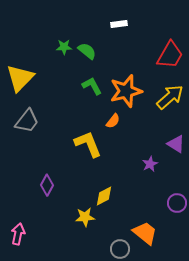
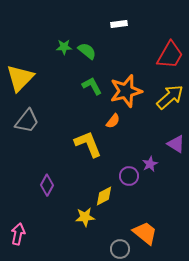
purple circle: moved 48 px left, 27 px up
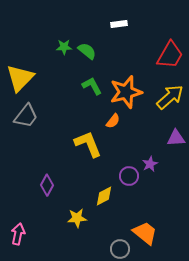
orange star: moved 1 px down
gray trapezoid: moved 1 px left, 5 px up
purple triangle: moved 6 px up; rotated 36 degrees counterclockwise
yellow star: moved 8 px left, 1 px down
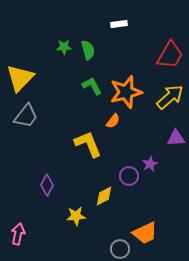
green semicircle: moved 1 px right, 1 px up; rotated 36 degrees clockwise
yellow star: moved 1 px left, 2 px up
orange trapezoid: rotated 116 degrees clockwise
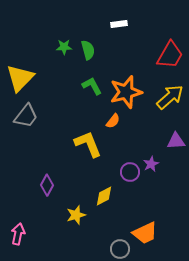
purple triangle: moved 3 px down
purple star: moved 1 px right
purple circle: moved 1 px right, 4 px up
yellow star: moved 1 px up; rotated 12 degrees counterclockwise
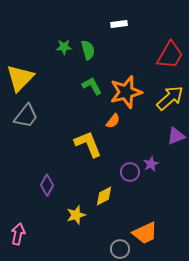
yellow arrow: moved 1 px down
purple triangle: moved 5 px up; rotated 18 degrees counterclockwise
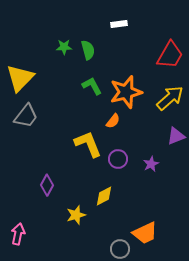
purple circle: moved 12 px left, 13 px up
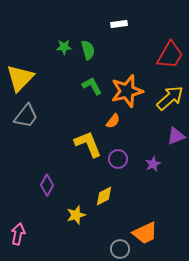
orange star: moved 1 px right, 1 px up
purple star: moved 2 px right
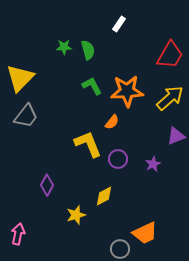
white rectangle: rotated 49 degrees counterclockwise
orange star: rotated 12 degrees clockwise
orange semicircle: moved 1 px left, 1 px down
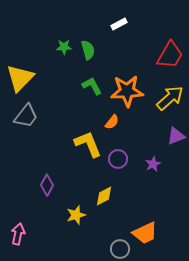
white rectangle: rotated 28 degrees clockwise
